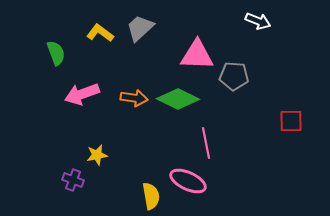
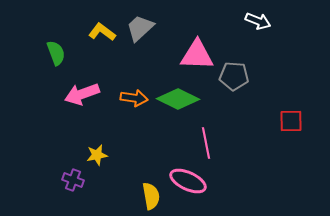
yellow L-shape: moved 2 px right, 1 px up
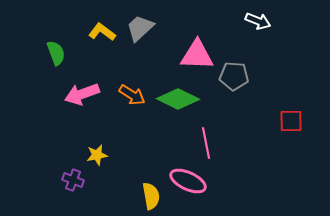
orange arrow: moved 2 px left, 3 px up; rotated 24 degrees clockwise
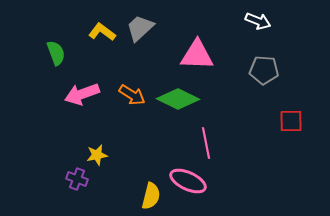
gray pentagon: moved 30 px right, 6 px up
purple cross: moved 4 px right, 1 px up
yellow semicircle: rotated 24 degrees clockwise
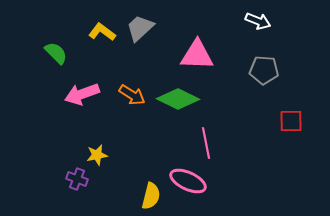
green semicircle: rotated 25 degrees counterclockwise
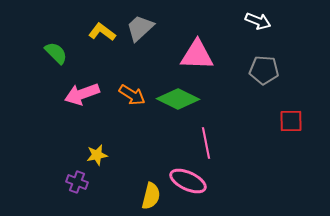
purple cross: moved 3 px down
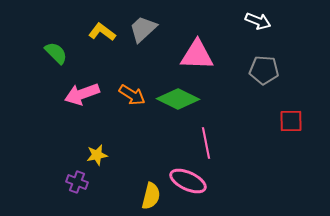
gray trapezoid: moved 3 px right, 1 px down
